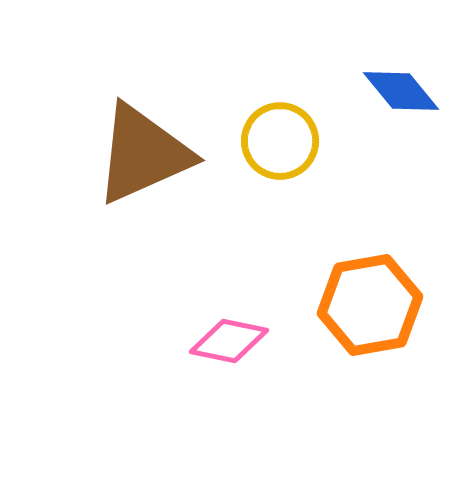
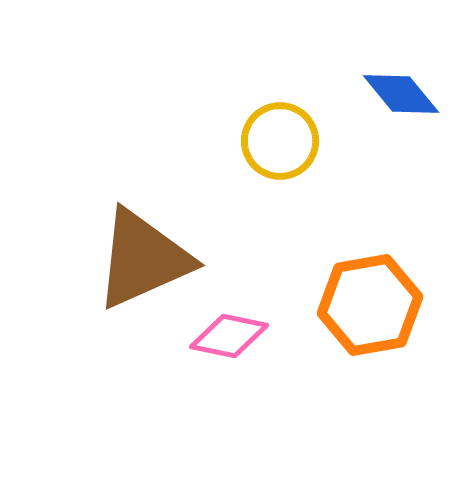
blue diamond: moved 3 px down
brown triangle: moved 105 px down
pink diamond: moved 5 px up
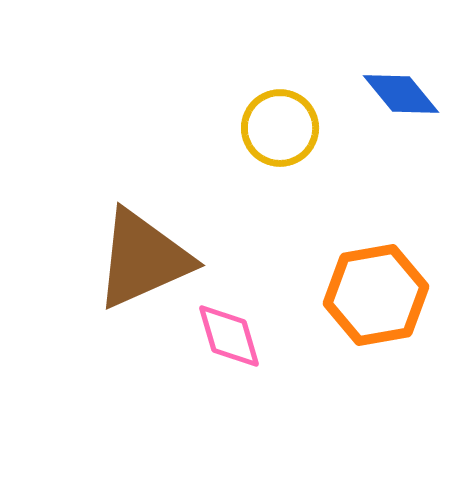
yellow circle: moved 13 px up
orange hexagon: moved 6 px right, 10 px up
pink diamond: rotated 62 degrees clockwise
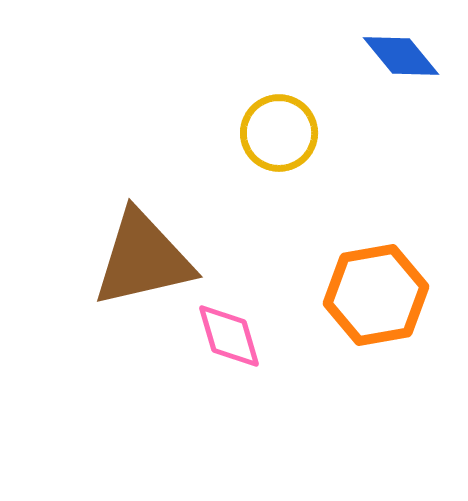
blue diamond: moved 38 px up
yellow circle: moved 1 px left, 5 px down
brown triangle: rotated 11 degrees clockwise
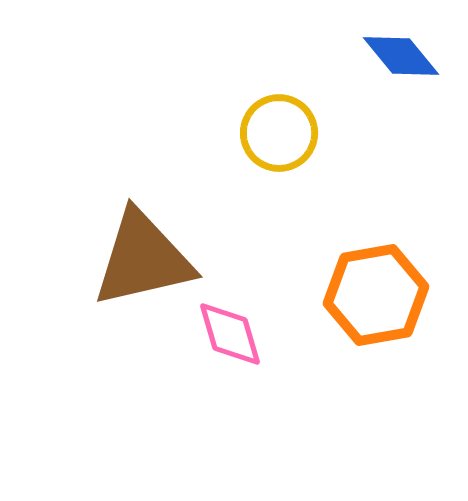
pink diamond: moved 1 px right, 2 px up
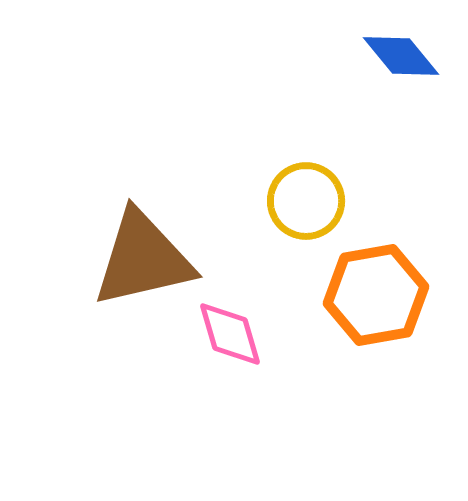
yellow circle: moved 27 px right, 68 px down
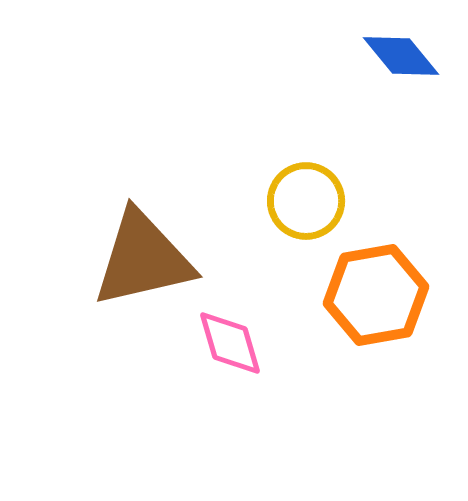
pink diamond: moved 9 px down
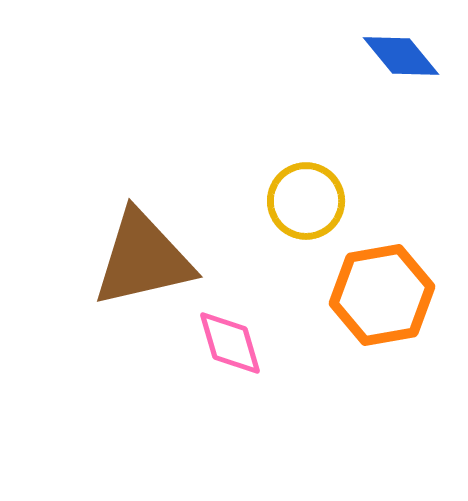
orange hexagon: moved 6 px right
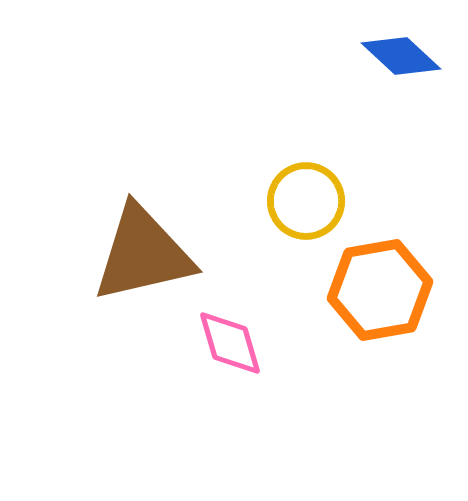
blue diamond: rotated 8 degrees counterclockwise
brown triangle: moved 5 px up
orange hexagon: moved 2 px left, 5 px up
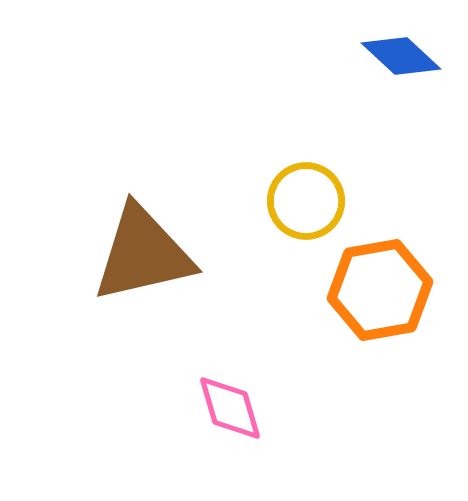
pink diamond: moved 65 px down
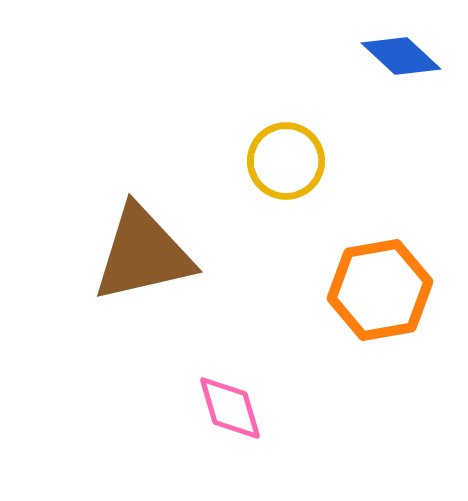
yellow circle: moved 20 px left, 40 px up
